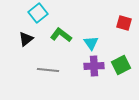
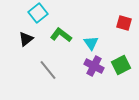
purple cross: rotated 30 degrees clockwise
gray line: rotated 45 degrees clockwise
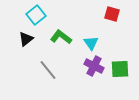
cyan square: moved 2 px left, 2 px down
red square: moved 12 px left, 9 px up
green L-shape: moved 2 px down
green square: moved 1 px left, 4 px down; rotated 24 degrees clockwise
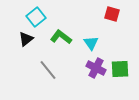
cyan square: moved 2 px down
purple cross: moved 2 px right, 2 px down
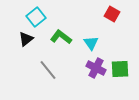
red square: rotated 14 degrees clockwise
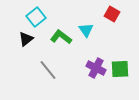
cyan triangle: moved 5 px left, 13 px up
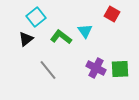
cyan triangle: moved 1 px left, 1 px down
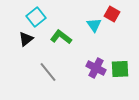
cyan triangle: moved 9 px right, 6 px up
gray line: moved 2 px down
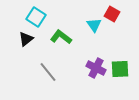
cyan square: rotated 18 degrees counterclockwise
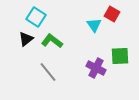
green L-shape: moved 9 px left, 4 px down
green square: moved 13 px up
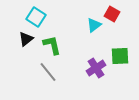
cyan triangle: rotated 28 degrees clockwise
green L-shape: moved 4 px down; rotated 40 degrees clockwise
purple cross: rotated 30 degrees clockwise
